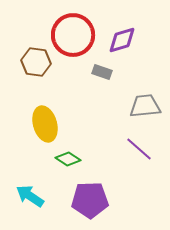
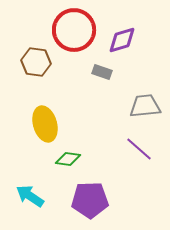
red circle: moved 1 px right, 5 px up
green diamond: rotated 25 degrees counterclockwise
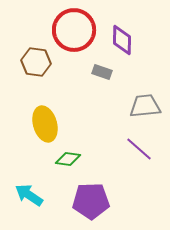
purple diamond: rotated 72 degrees counterclockwise
cyan arrow: moved 1 px left, 1 px up
purple pentagon: moved 1 px right, 1 px down
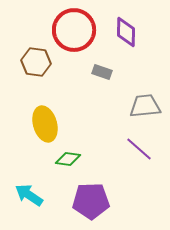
purple diamond: moved 4 px right, 8 px up
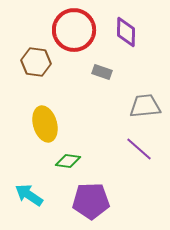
green diamond: moved 2 px down
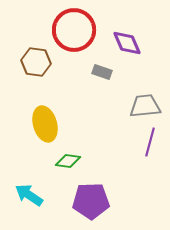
purple diamond: moved 1 px right, 11 px down; rotated 24 degrees counterclockwise
purple line: moved 11 px right, 7 px up; rotated 64 degrees clockwise
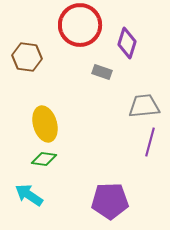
red circle: moved 6 px right, 5 px up
purple diamond: rotated 40 degrees clockwise
brown hexagon: moved 9 px left, 5 px up
gray trapezoid: moved 1 px left
green diamond: moved 24 px left, 2 px up
purple pentagon: moved 19 px right
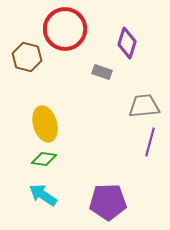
red circle: moved 15 px left, 4 px down
brown hexagon: rotated 8 degrees clockwise
cyan arrow: moved 14 px right
purple pentagon: moved 2 px left, 1 px down
